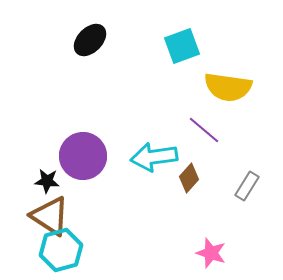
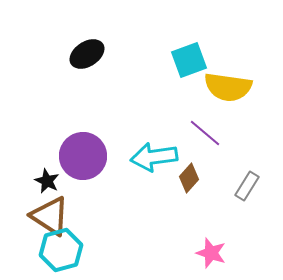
black ellipse: moved 3 px left, 14 px down; rotated 12 degrees clockwise
cyan square: moved 7 px right, 14 px down
purple line: moved 1 px right, 3 px down
black star: rotated 20 degrees clockwise
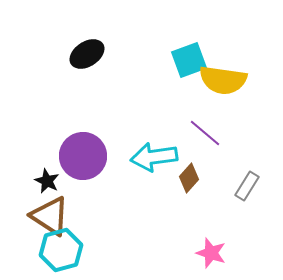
yellow semicircle: moved 5 px left, 7 px up
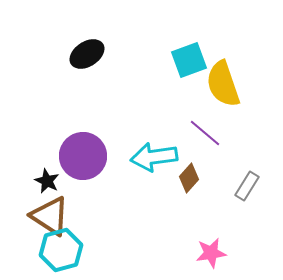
yellow semicircle: moved 4 px down; rotated 63 degrees clockwise
pink star: rotated 28 degrees counterclockwise
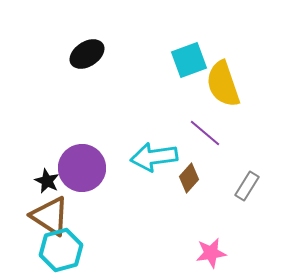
purple circle: moved 1 px left, 12 px down
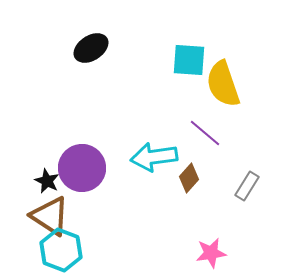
black ellipse: moved 4 px right, 6 px up
cyan square: rotated 24 degrees clockwise
cyan hexagon: rotated 24 degrees counterclockwise
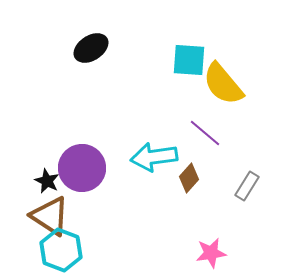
yellow semicircle: rotated 21 degrees counterclockwise
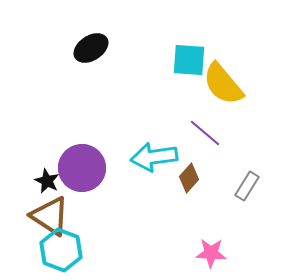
pink star: rotated 12 degrees clockwise
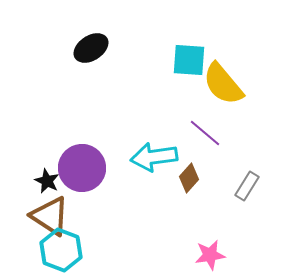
pink star: moved 1 px left, 2 px down; rotated 12 degrees counterclockwise
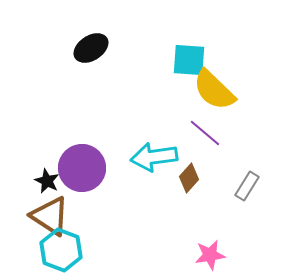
yellow semicircle: moved 9 px left, 6 px down; rotated 6 degrees counterclockwise
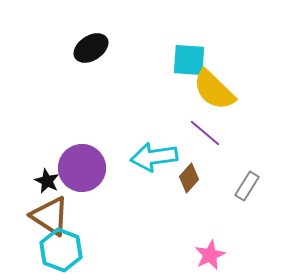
pink star: rotated 16 degrees counterclockwise
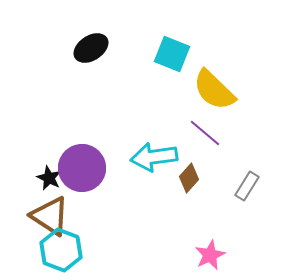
cyan square: moved 17 px left, 6 px up; rotated 18 degrees clockwise
black star: moved 2 px right, 3 px up
